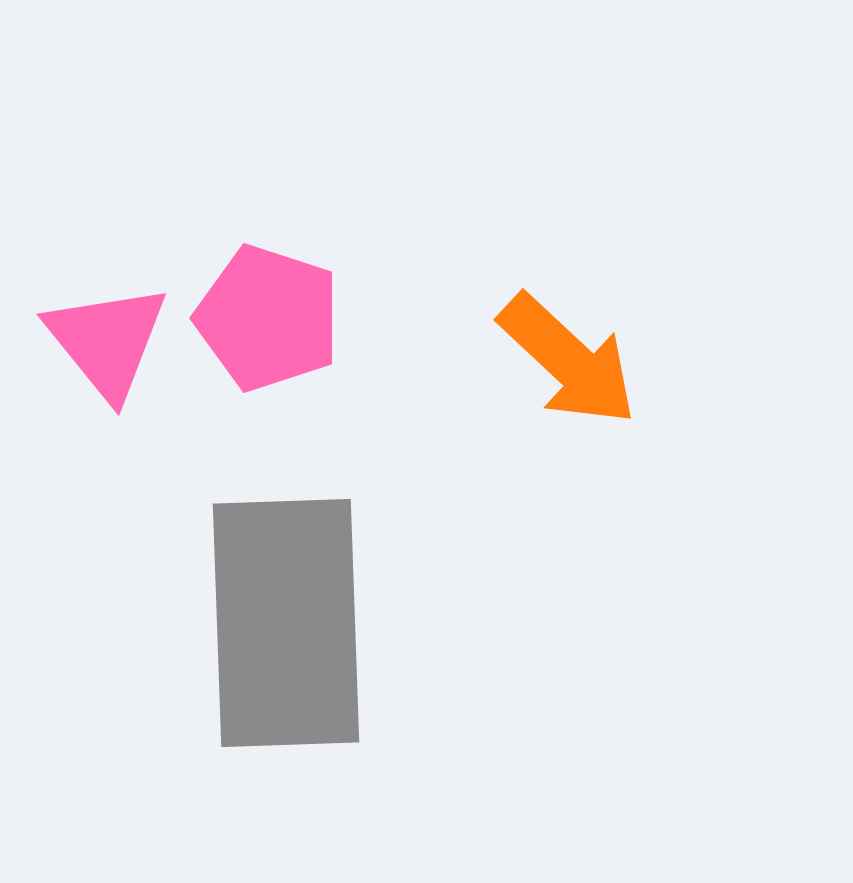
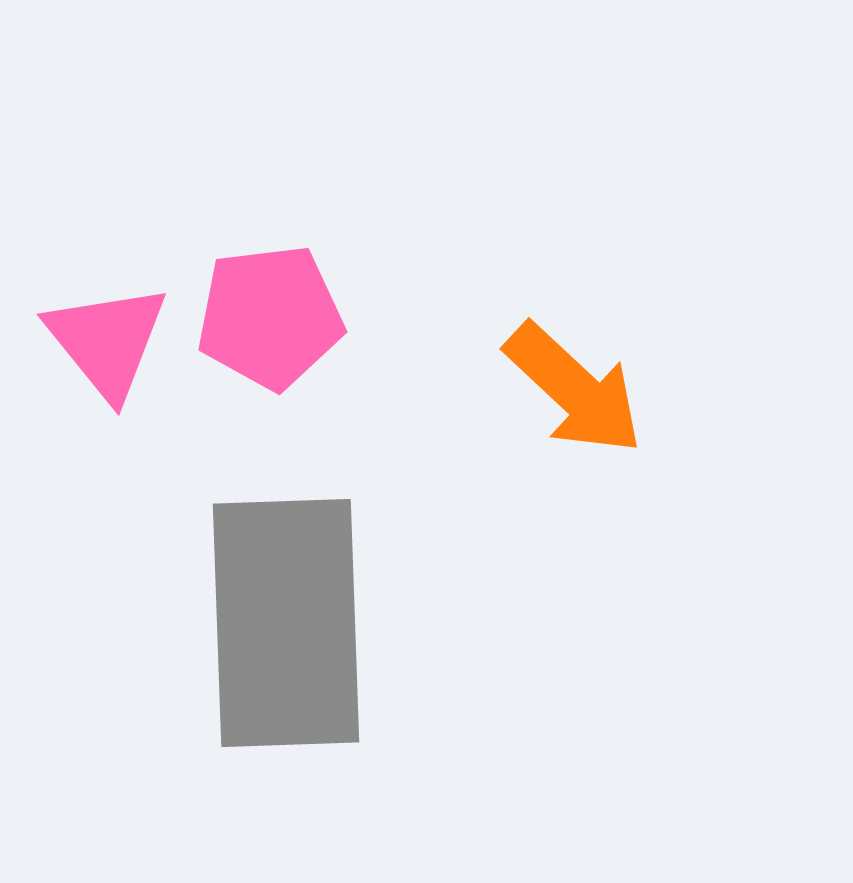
pink pentagon: moved 2 px right, 1 px up; rotated 25 degrees counterclockwise
orange arrow: moved 6 px right, 29 px down
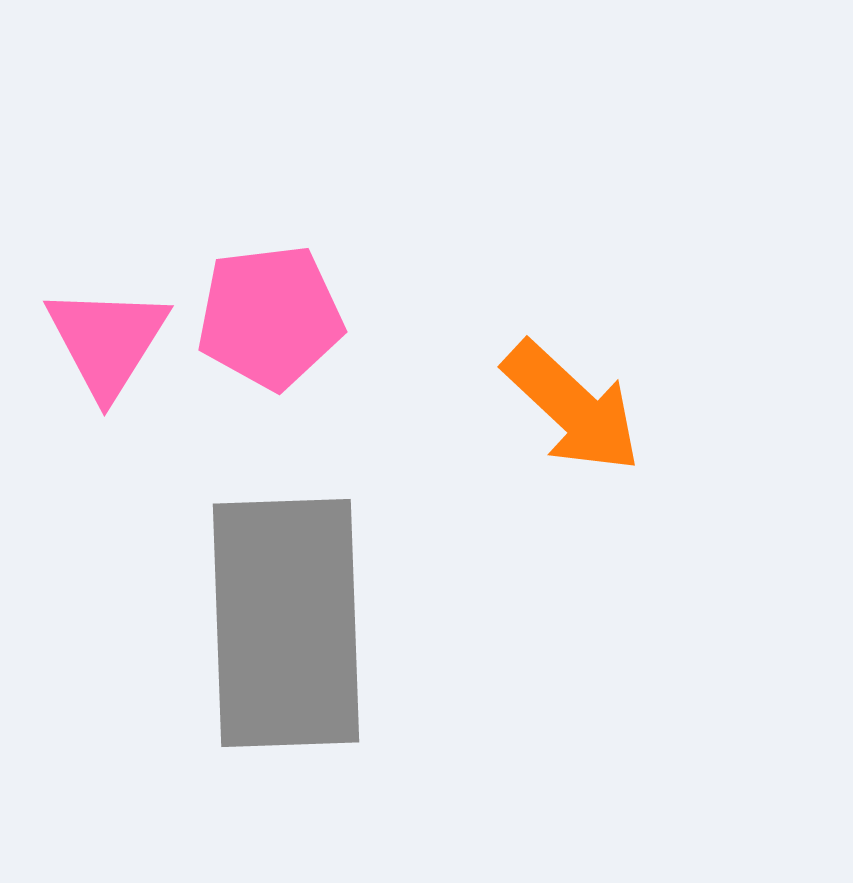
pink triangle: rotated 11 degrees clockwise
orange arrow: moved 2 px left, 18 px down
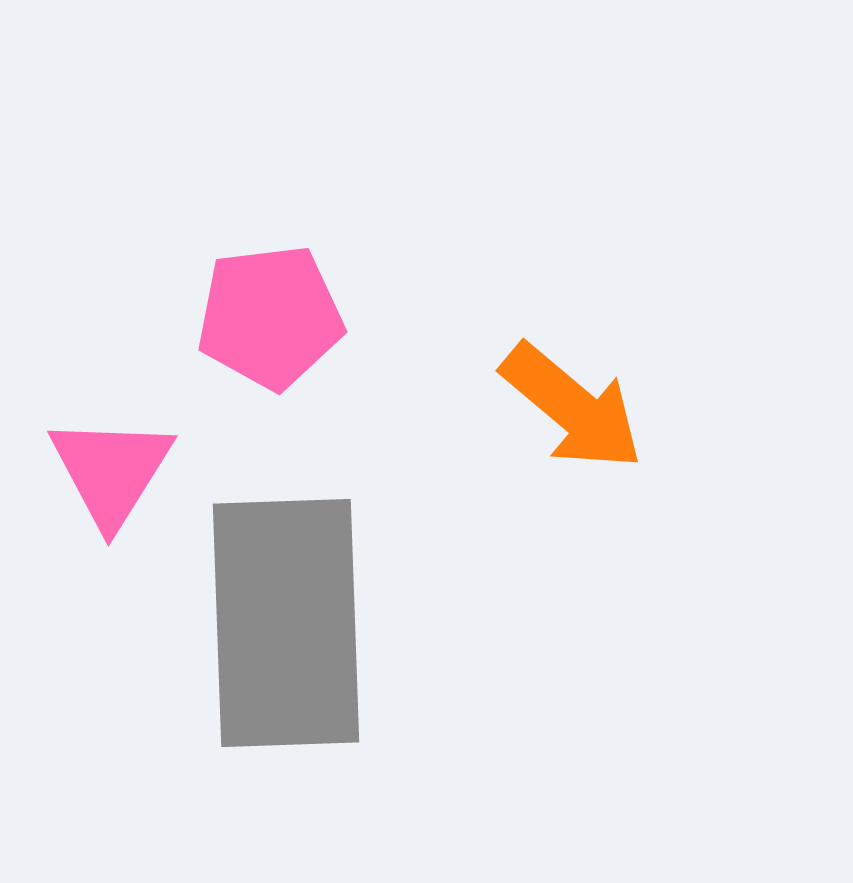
pink triangle: moved 4 px right, 130 px down
orange arrow: rotated 3 degrees counterclockwise
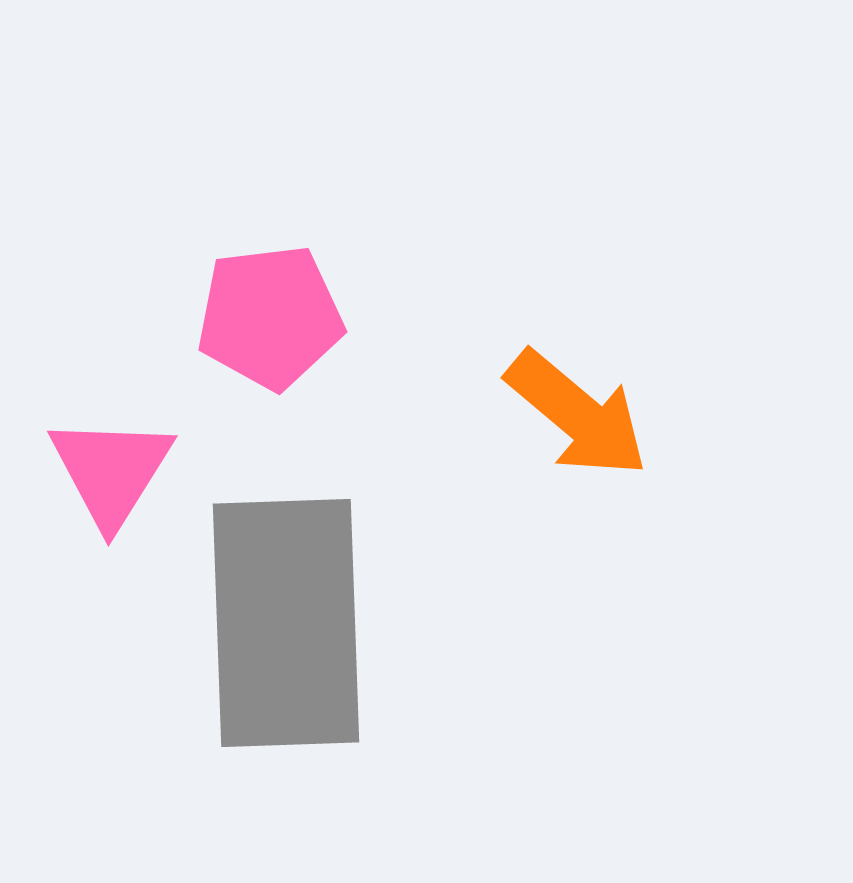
orange arrow: moved 5 px right, 7 px down
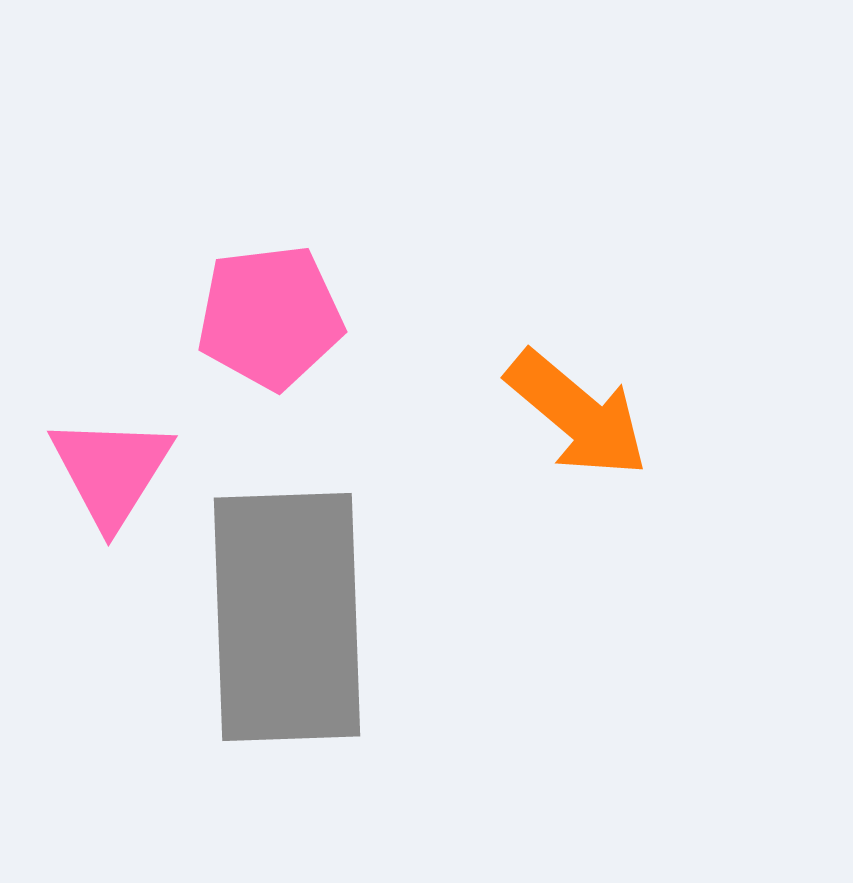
gray rectangle: moved 1 px right, 6 px up
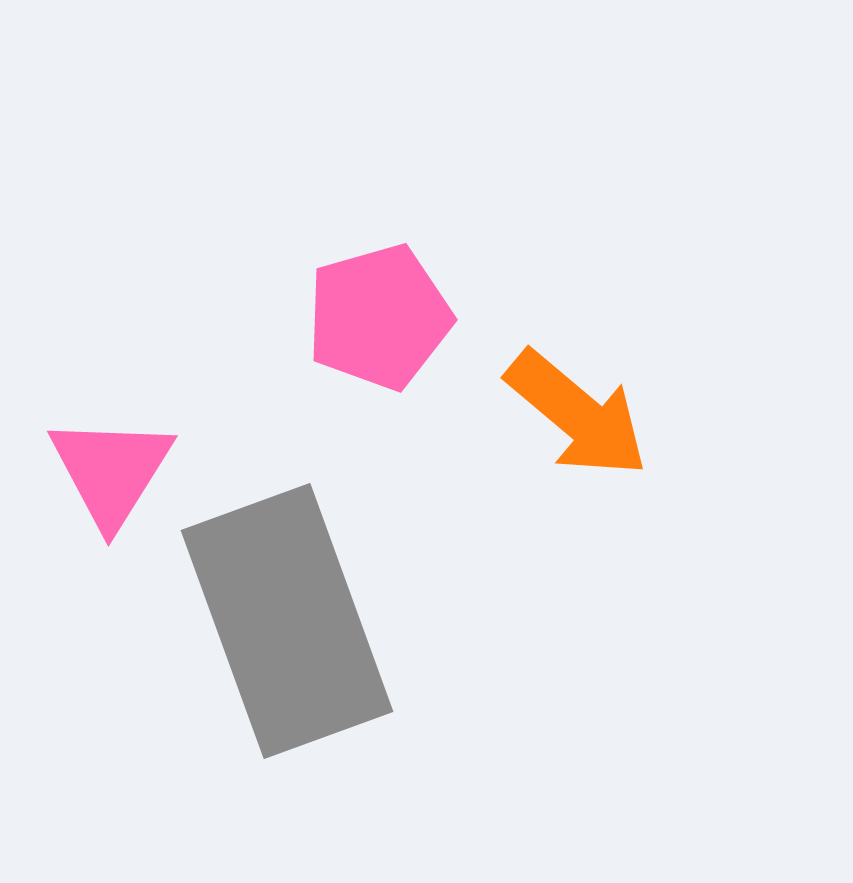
pink pentagon: moved 109 px right; rotated 9 degrees counterclockwise
gray rectangle: moved 4 px down; rotated 18 degrees counterclockwise
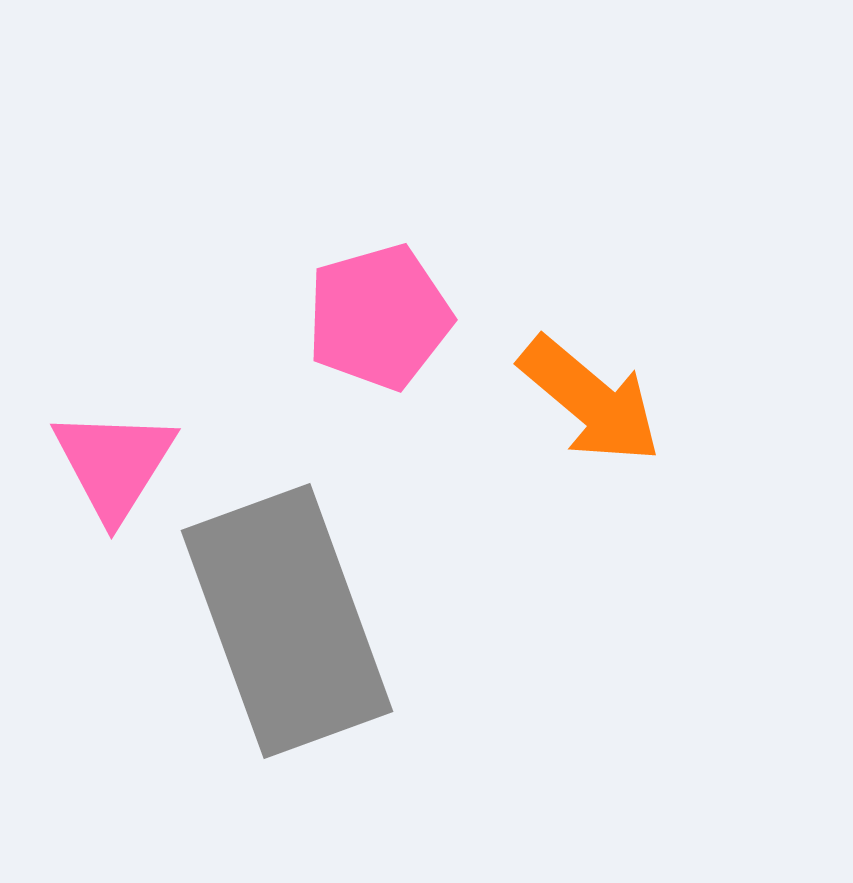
orange arrow: moved 13 px right, 14 px up
pink triangle: moved 3 px right, 7 px up
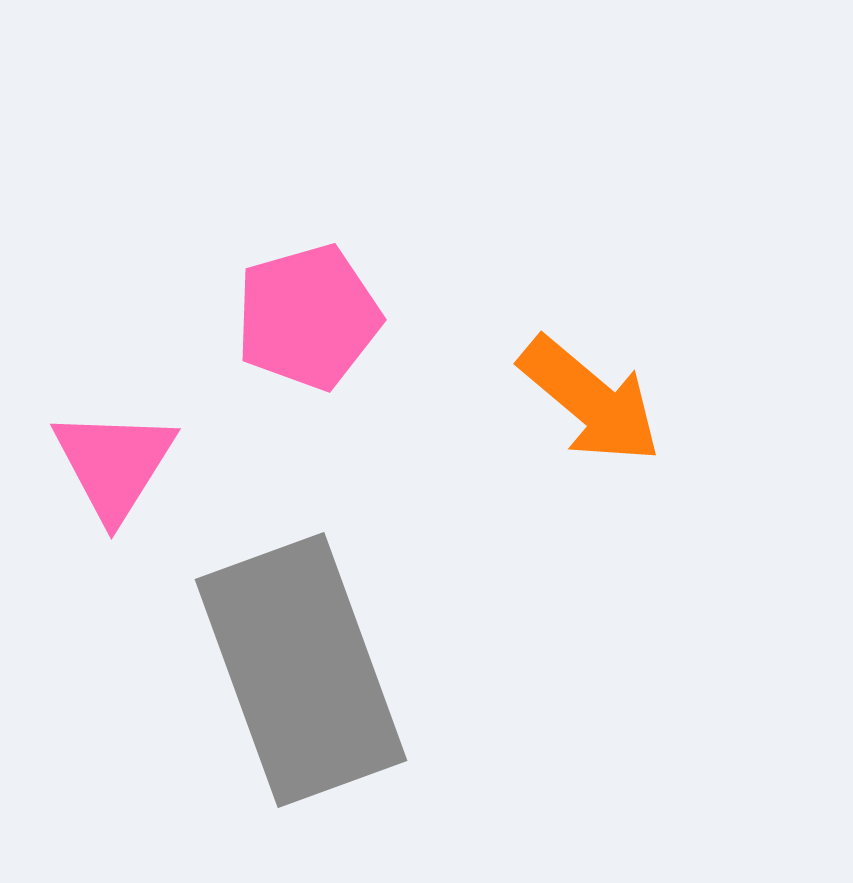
pink pentagon: moved 71 px left
gray rectangle: moved 14 px right, 49 px down
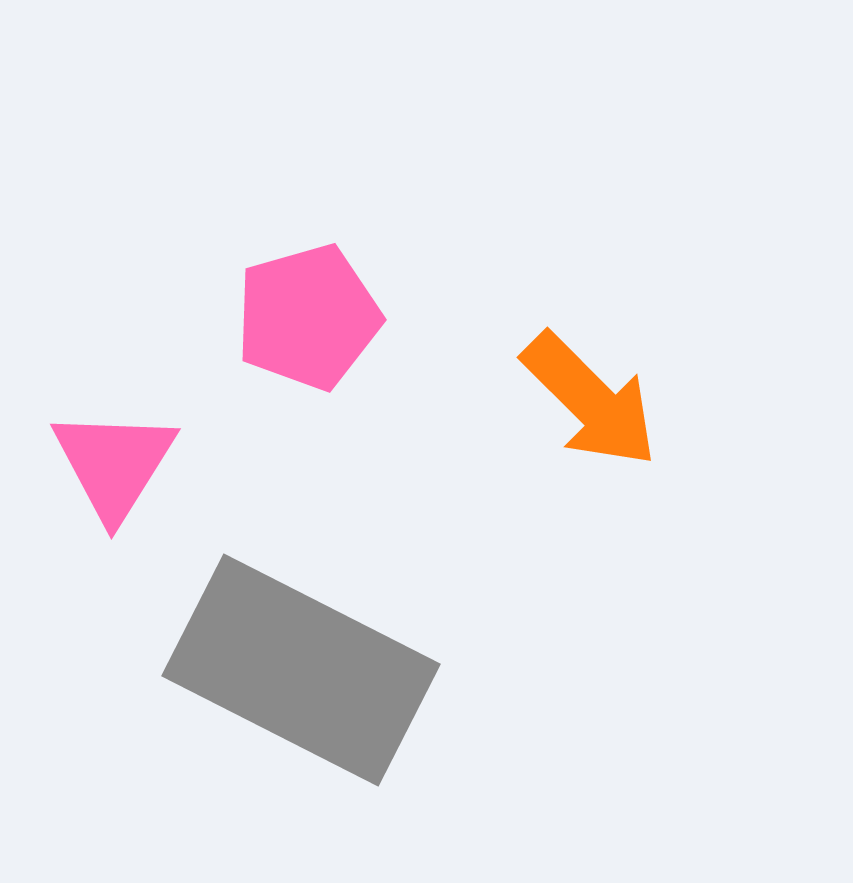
orange arrow: rotated 5 degrees clockwise
gray rectangle: rotated 43 degrees counterclockwise
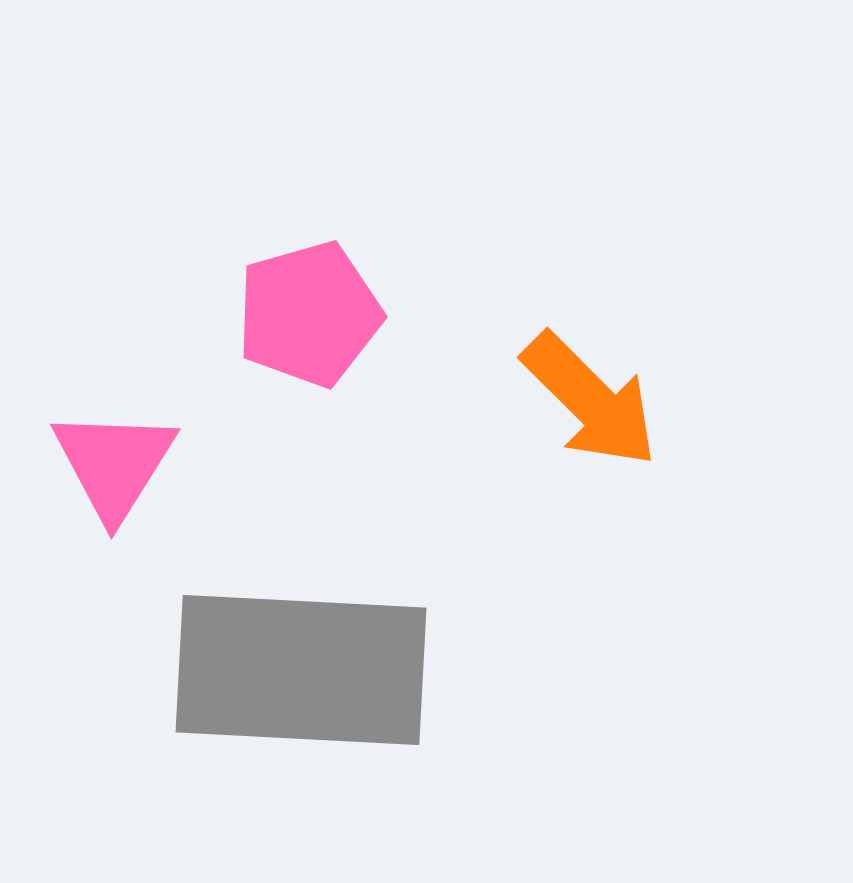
pink pentagon: moved 1 px right, 3 px up
gray rectangle: rotated 24 degrees counterclockwise
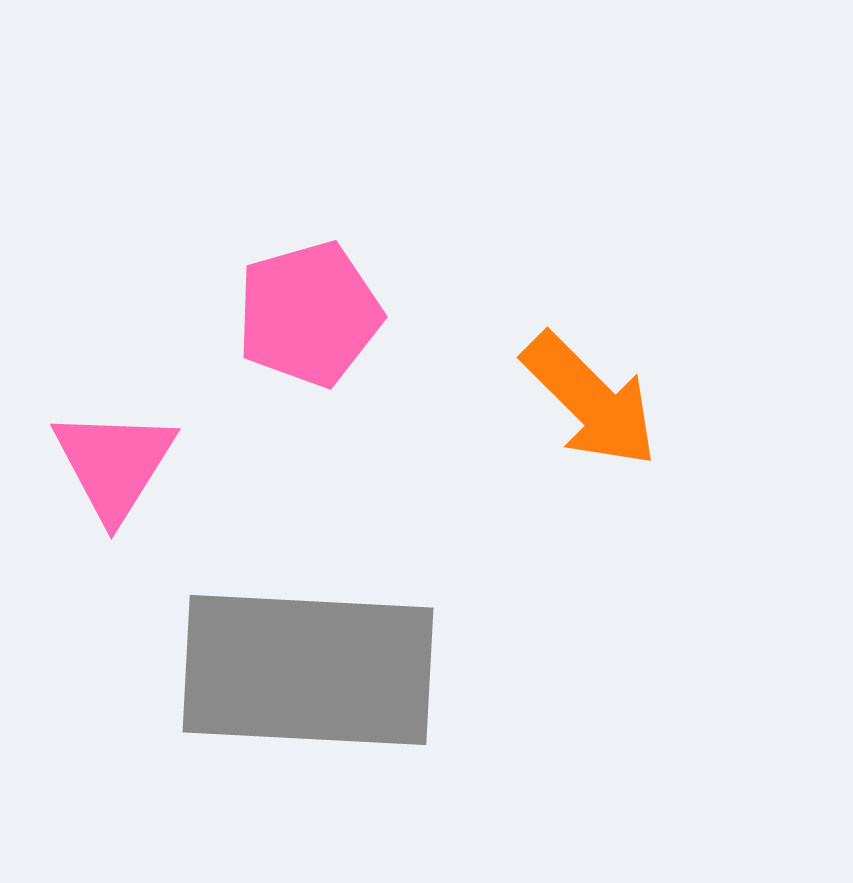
gray rectangle: moved 7 px right
